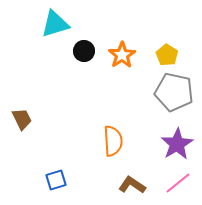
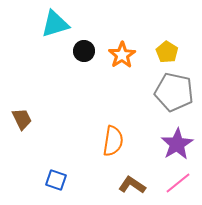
yellow pentagon: moved 3 px up
orange semicircle: rotated 12 degrees clockwise
blue square: rotated 35 degrees clockwise
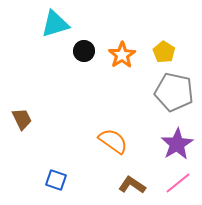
yellow pentagon: moved 3 px left
orange semicircle: rotated 64 degrees counterclockwise
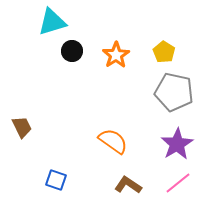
cyan triangle: moved 3 px left, 2 px up
black circle: moved 12 px left
orange star: moved 6 px left
brown trapezoid: moved 8 px down
brown L-shape: moved 4 px left
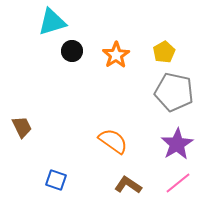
yellow pentagon: rotated 10 degrees clockwise
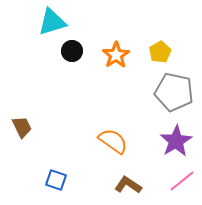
yellow pentagon: moved 4 px left
purple star: moved 1 px left, 3 px up
pink line: moved 4 px right, 2 px up
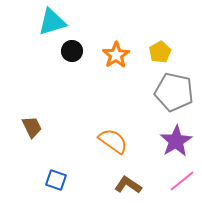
brown trapezoid: moved 10 px right
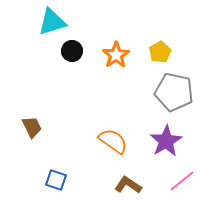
purple star: moved 10 px left
